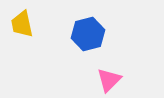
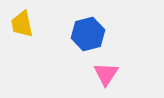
pink triangle: moved 3 px left, 6 px up; rotated 12 degrees counterclockwise
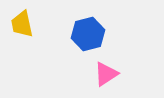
pink triangle: rotated 24 degrees clockwise
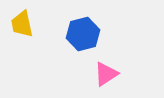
blue hexagon: moved 5 px left
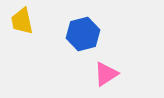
yellow trapezoid: moved 3 px up
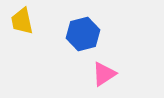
pink triangle: moved 2 px left
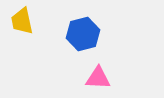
pink triangle: moved 6 px left, 4 px down; rotated 36 degrees clockwise
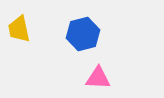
yellow trapezoid: moved 3 px left, 8 px down
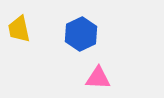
blue hexagon: moved 2 px left; rotated 12 degrees counterclockwise
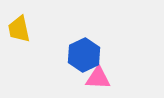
blue hexagon: moved 3 px right, 21 px down
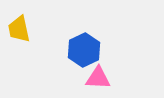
blue hexagon: moved 5 px up
